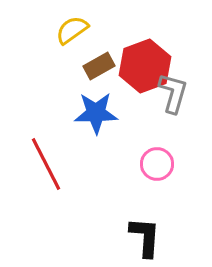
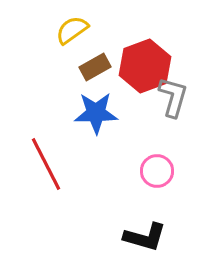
brown rectangle: moved 4 px left, 1 px down
gray L-shape: moved 4 px down
pink circle: moved 7 px down
black L-shape: rotated 102 degrees clockwise
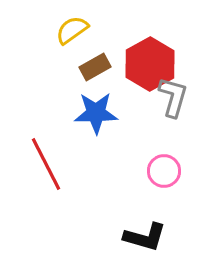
red hexagon: moved 5 px right, 2 px up; rotated 9 degrees counterclockwise
pink circle: moved 7 px right
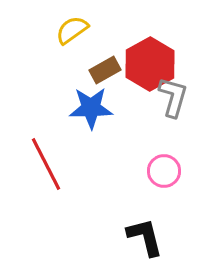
brown rectangle: moved 10 px right, 3 px down
blue star: moved 5 px left, 5 px up
black L-shape: rotated 120 degrees counterclockwise
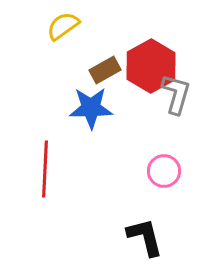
yellow semicircle: moved 9 px left, 4 px up
red hexagon: moved 1 px right, 2 px down
gray L-shape: moved 3 px right, 3 px up
red line: moved 1 px left, 5 px down; rotated 30 degrees clockwise
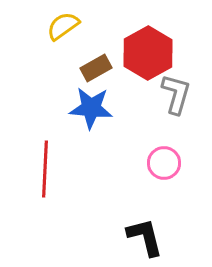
red hexagon: moved 3 px left, 13 px up
brown rectangle: moved 9 px left, 2 px up
blue star: rotated 6 degrees clockwise
pink circle: moved 8 px up
